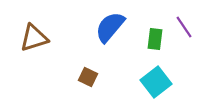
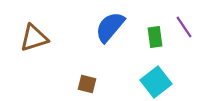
green rectangle: moved 2 px up; rotated 15 degrees counterclockwise
brown square: moved 1 px left, 7 px down; rotated 12 degrees counterclockwise
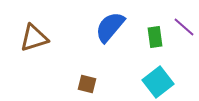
purple line: rotated 15 degrees counterclockwise
cyan square: moved 2 px right
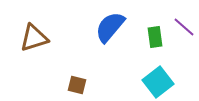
brown square: moved 10 px left, 1 px down
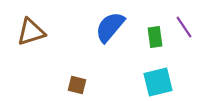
purple line: rotated 15 degrees clockwise
brown triangle: moved 3 px left, 6 px up
cyan square: rotated 24 degrees clockwise
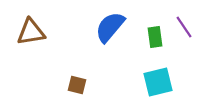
brown triangle: rotated 8 degrees clockwise
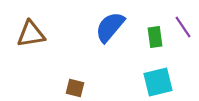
purple line: moved 1 px left
brown triangle: moved 2 px down
brown square: moved 2 px left, 3 px down
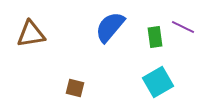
purple line: rotated 30 degrees counterclockwise
cyan square: rotated 16 degrees counterclockwise
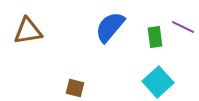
brown triangle: moved 3 px left, 3 px up
cyan square: rotated 12 degrees counterclockwise
